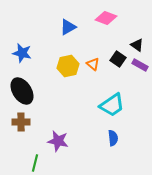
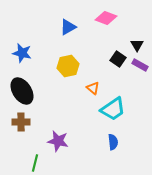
black triangle: rotated 24 degrees clockwise
orange triangle: moved 24 px down
cyan trapezoid: moved 1 px right, 4 px down
blue semicircle: moved 4 px down
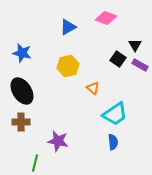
black triangle: moved 2 px left
cyan trapezoid: moved 2 px right, 5 px down
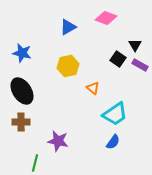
blue semicircle: rotated 42 degrees clockwise
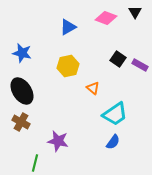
black triangle: moved 33 px up
brown cross: rotated 30 degrees clockwise
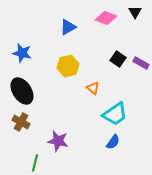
purple rectangle: moved 1 px right, 2 px up
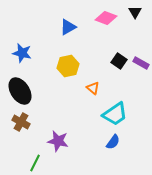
black square: moved 1 px right, 2 px down
black ellipse: moved 2 px left
green line: rotated 12 degrees clockwise
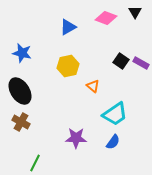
black square: moved 2 px right
orange triangle: moved 2 px up
purple star: moved 18 px right, 3 px up; rotated 10 degrees counterclockwise
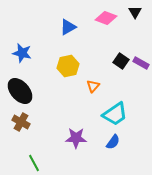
orange triangle: rotated 32 degrees clockwise
black ellipse: rotated 8 degrees counterclockwise
green line: moved 1 px left; rotated 54 degrees counterclockwise
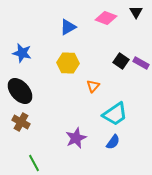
black triangle: moved 1 px right
yellow hexagon: moved 3 px up; rotated 15 degrees clockwise
purple star: rotated 25 degrees counterclockwise
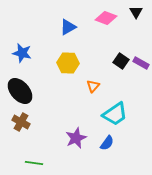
blue semicircle: moved 6 px left, 1 px down
green line: rotated 54 degrees counterclockwise
